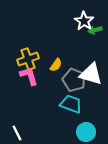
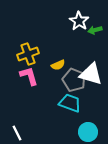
white star: moved 5 px left
yellow cross: moved 5 px up
yellow semicircle: moved 2 px right; rotated 32 degrees clockwise
cyan trapezoid: moved 1 px left, 1 px up
cyan circle: moved 2 px right
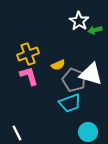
cyan trapezoid: rotated 140 degrees clockwise
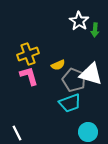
green arrow: rotated 72 degrees counterclockwise
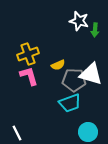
white star: rotated 18 degrees counterclockwise
gray pentagon: rotated 20 degrees counterclockwise
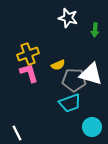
white star: moved 11 px left, 3 px up
pink L-shape: moved 3 px up
cyan circle: moved 4 px right, 5 px up
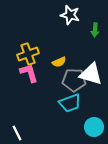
white star: moved 2 px right, 3 px up
yellow semicircle: moved 1 px right, 3 px up
cyan circle: moved 2 px right
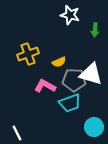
pink L-shape: moved 16 px right, 13 px down; rotated 45 degrees counterclockwise
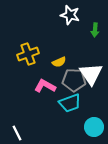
white triangle: rotated 40 degrees clockwise
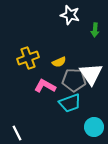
yellow cross: moved 4 px down
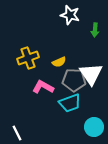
pink L-shape: moved 2 px left, 1 px down
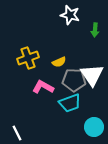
white triangle: moved 1 px right, 1 px down
